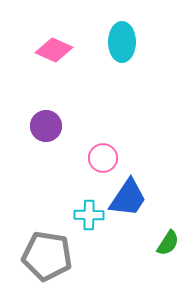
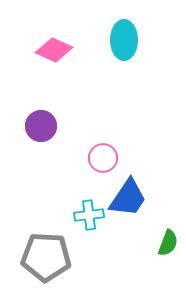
cyan ellipse: moved 2 px right, 2 px up
purple circle: moved 5 px left
cyan cross: rotated 8 degrees counterclockwise
green semicircle: rotated 12 degrees counterclockwise
gray pentagon: moved 1 px left, 1 px down; rotated 6 degrees counterclockwise
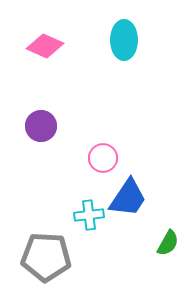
pink diamond: moved 9 px left, 4 px up
green semicircle: rotated 8 degrees clockwise
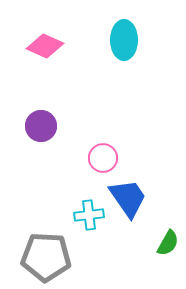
blue trapezoid: rotated 69 degrees counterclockwise
